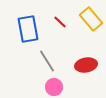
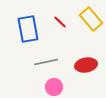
gray line: moved 1 px left, 1 px down; rotated 70 degrees counterclockwise
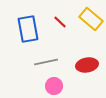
yellow rectangle: rotated 10 degrees counterclockwise
red ellipse: moved 1 px right
pink circle: moved 1 px up
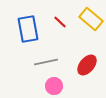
red ellipse: rotated 40 degrees counterclockwise
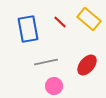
yellow rectangle: moved 2 px left
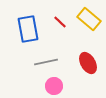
red ellipse: moved 1 px right, 2 px up; rotated 70 degrees counterclockwise
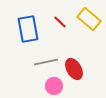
red ellipse: moved 14 px left, 6 px down
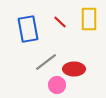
yellow rectangle: rotated 50 degrees clockwise
gray line: rotated 25 degrees counterclockwise
red ellipse: rotated 60 degrees counterclockwise
pink circle: moved 3 px right, 1 px up
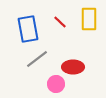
gray line: moved 9 px left, 3 px up
red ellipse: moved 1 px left, 2 px up
pink circle: moved 1 px left, 1 px up
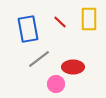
gray line: moved 2 px right
